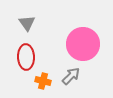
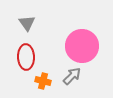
pink circle: moved 1 px left, 2 px down
gray arrow: moved 1 px right
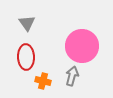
gray arrow: rotated 30 degrees counterclockwise
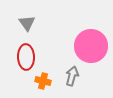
pink circle: moved 9 px right
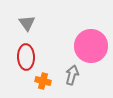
gray arrow: moved 1 px up
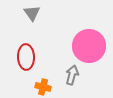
gray triangle: moved 5 px right, 10 px up
pink circle: moved 2 px left
orange cross: moved 6 px down
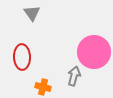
pink circle: moved 5 px right, 6 px down
red ellipse: moved 4 px left
gray arrow: moved 2 px right, 1 px down
